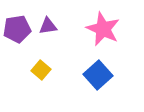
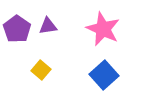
purple pentagon: rotated 28 degrees counterclockwise
blue square: moved 6 px right
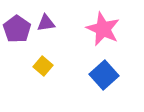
purple triangle: moved 2 px left, 3 px up
yellow square: moved 2 px right, 4 px up
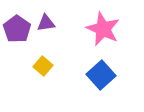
blue square: moved 3 px left
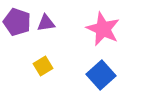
purple pentagon: moved 7 px up; rotated 16 degrees counterclockwise
yellow square: rotated 18 degrees clockwise
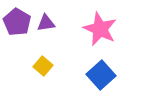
purple pentagon: rotated 12 degrees clockwise
pink star: moved 3 px left
yellow square: rotated 18 degrees counterclockwise
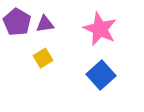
purple triangle: moved 1 px left, 1 px down
yellow square: moved 8 px up; rotated 18 degrees clockwise
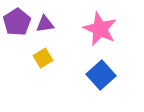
purple pentagon: rotated 8 degrees clockwise
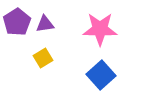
pink star: rotated 24 degrees counterclockwise
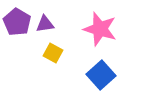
purple pentagon: rotated 8 degrees counterclockwise
pink star: rotated 16 degrees clockwise
yellow square: moved 10 px right, 5 px up; rotated 30 degrees counterclockwise
